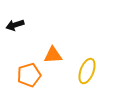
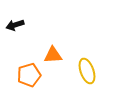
yellow ellipse: rotated 40 degrees counterclockwise
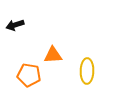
yellow ellipse: rotated 20 degrees clockwise
orange pentagon: rotated 25 degrees clockwise
